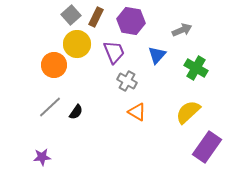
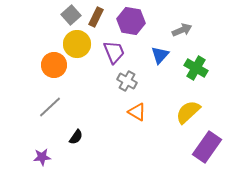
blue triangle: moved 3 px right
black semicircle: moved 25 px down
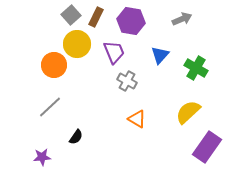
gray arrow: moved 11 px up
orange triangle: moved 7 px down
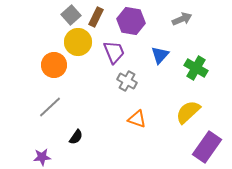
yellow circle: moved 1 px right, 2 px up
orange triangle: rotated 12 degrees counterclockwise
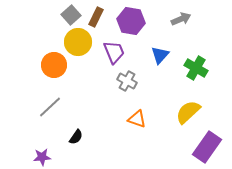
gray arrow: moved 1 px left
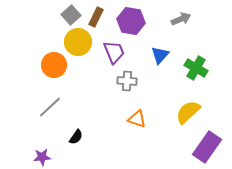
gray cross: rotated 24 degrees counterclockwise
